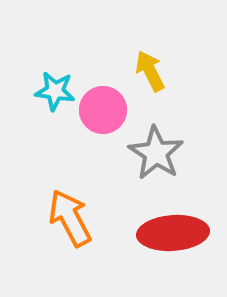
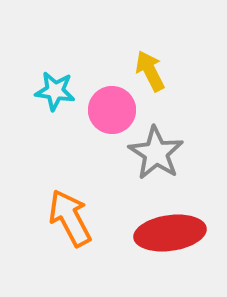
pink circle: moved 9 px right
red ellipse: moved 3 px left; rotated 4 degrees counterclockwise
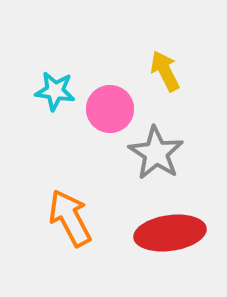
yellow arrow: moved 15 px right
pink circle: moved 2 px left, 1 px up
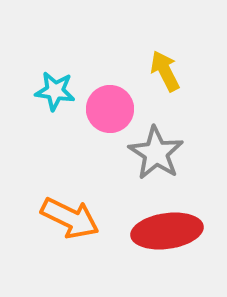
orange arrow: rotated 144 degrees clockwise
red ellipse: moved 3 px left, 2 px up
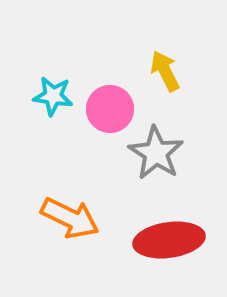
cyan star: moved 2 px left, 5 px down
red ellipse: moved 2 px right, 9 px down
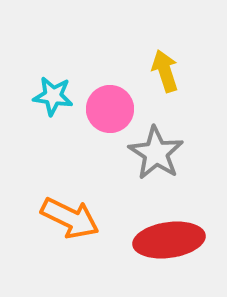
yellow arrow: rotated 9 degrees clockwise
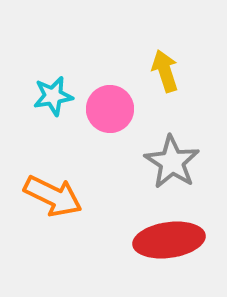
cyan star: rotated 18 degrees counterclockwise
gray star: moved 16 px right, 9 px down
orange arrow: moved 17 px left, 22 px up
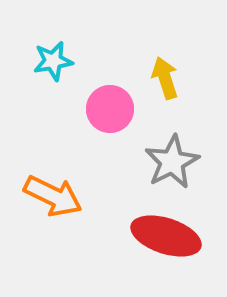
yellow arrow: moved 7 px down
cyan star: moved 35 px up
gray star: rotated 12 degrees clockwise
red ellipse: moved 3 px left, 4 px up; rotated 26 degrees clockwise
